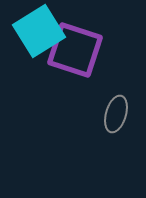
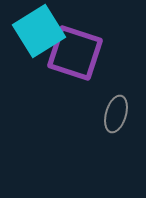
purple square: moved 3 px down
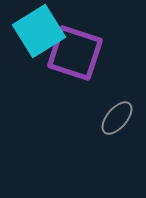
gray ellipse: moved 1 px right, 4 px down; rotated 24 degrees clockwise
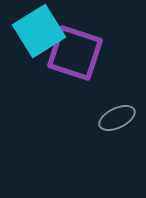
gray ellipse: rotated 24 degrees clockwise
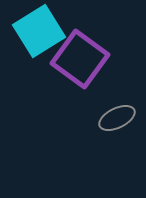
purple square: moved 5 px right, 6 px down; rotated 18 degrees clockwise
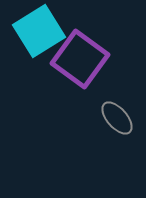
gray ellipse: rotated 75 degrees clockwise
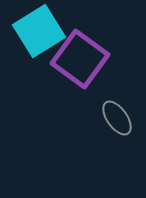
gray ellipse: rotated 6 degrees clockwise
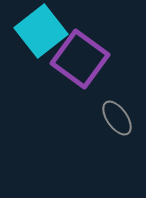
cyan square: moved 2 px right; rotated 6 degrees counterclockwise
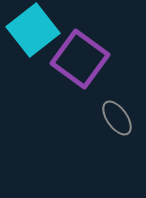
cyan square: moved 8 px left, 1 px up
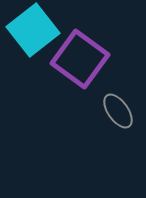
gray ellipse: moved 1 px right, 7 px up
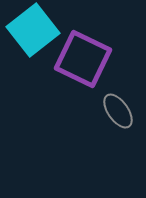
purple square: moved 3 px right; rotated 10 degrees counterclockwise
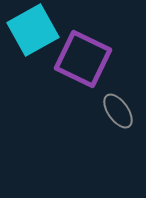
cyan square: rotated 9 degrees clockwise
